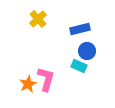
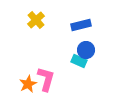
yellow cross: moved 2 px left, 1 px down
blue rectangle: moved 1 px right, 4 px up
blue circle: moved 1 px left, 1 px up
cyan rectangle: moved 5 px up
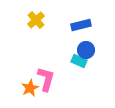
orange star: moved 2 px right, 4 px down
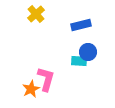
yellow cross: moved 6 px up
blue circle: moved 2 px right, 2 px down
cyan rectangle: rotated 21 degrees counterclockwise
orange star: moved 1 px right, 1 px down
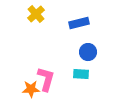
blue rectangle: moved 2 px left, 2 px up
cyan rectangle: moved 2 px right, 13 px down
orange star: rotated 24 degrees clockwise
